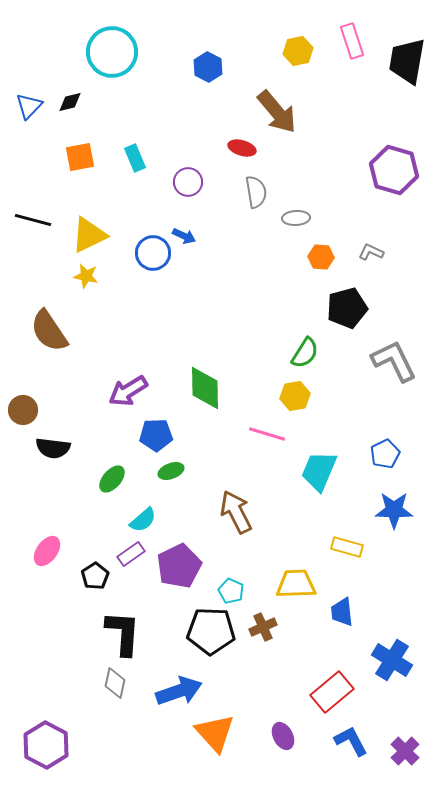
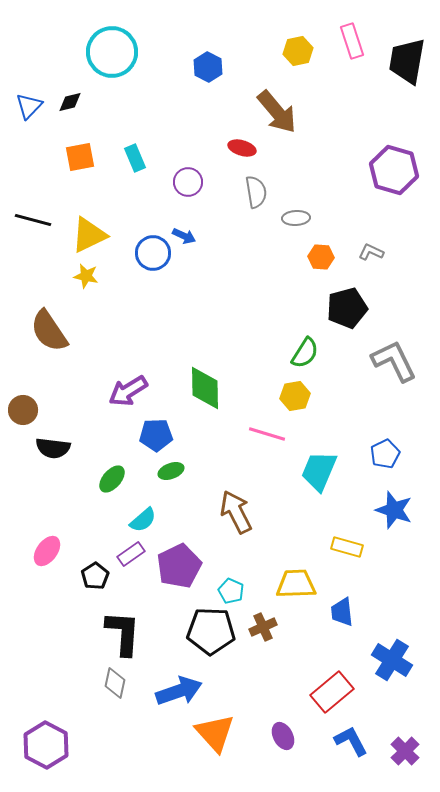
blue star at (394, 510): rotated 18 degrees clockwise
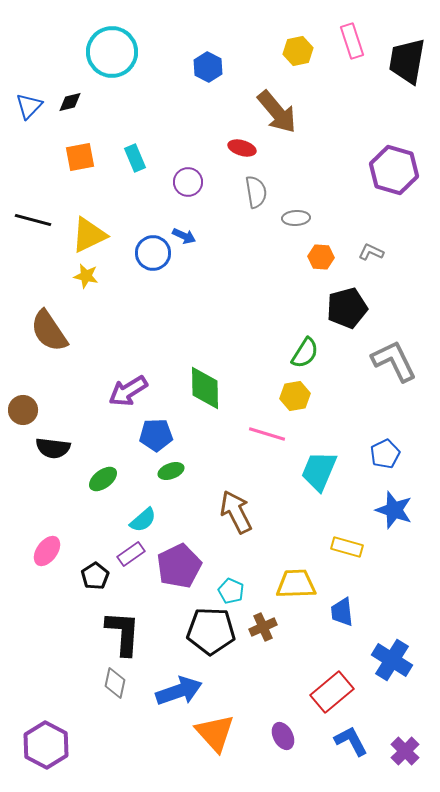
green ellipse at (112, 479): moved 9 px left; rotated 12 degrees clockwise
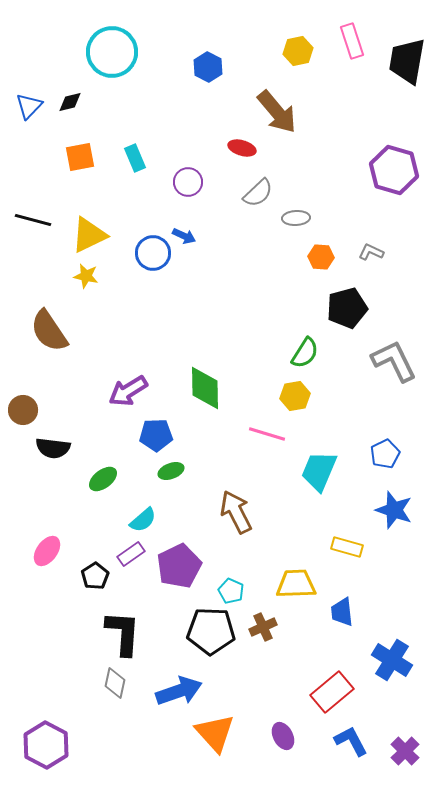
gray semicircle at (256, 192): moved 2 px right, 1 px down; rotated 56 degrees clockwise
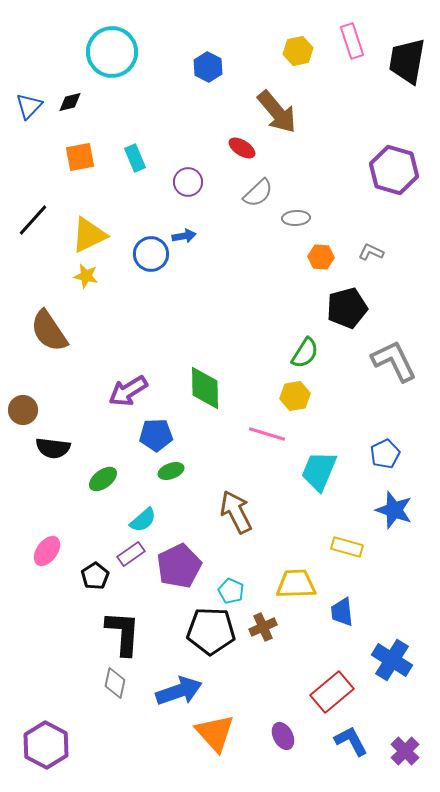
red ellipse at (242, 148): rotated 16 degrees clockwise
black line at (33, 220): rotated 63 degrees counterclockwise
blue arrow at (184, 236): rotated 35 degrees counterclockwise
blue circle at (153, 253): moved 2 px left, 1 px down
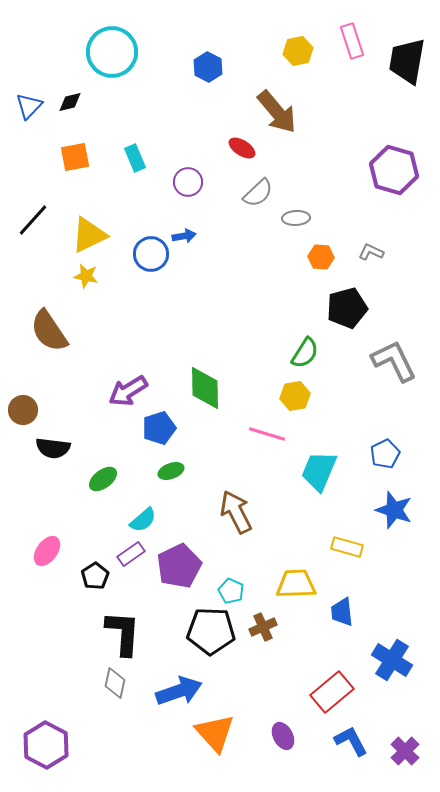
orange square at (80, 157): moved 5 px left
blue pentagon at (156, 435): moved 3 px right, 7 px up; rotated 16 degrees counterclockwise
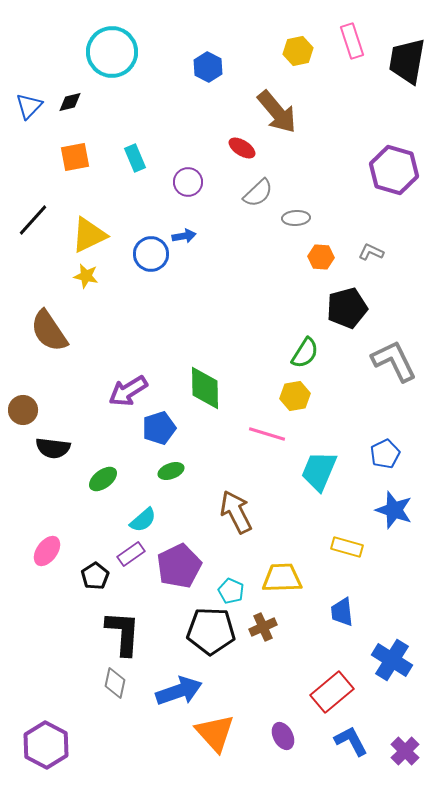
yellow trapezoid at (296, 584): moved 14 px left, 6 px up
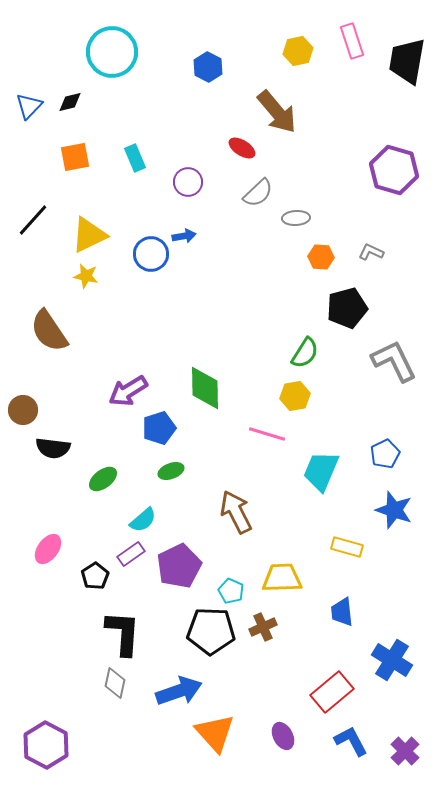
cyan trapezoid at (319, 471): moved 2 px right
pink ellipse at (47, 551): moved 1 px right, 2 px up
